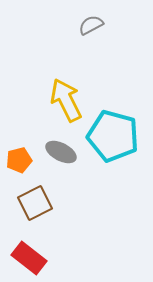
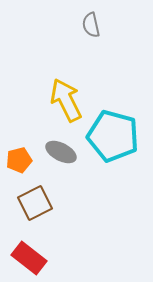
gray semicircle: rotated 75 degrees counterclockwise
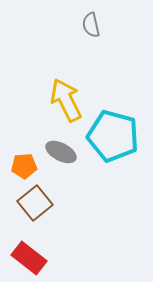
orange pentagon: moved 5 px right, 6 px down; rotated 10 degrees clockwise
brown square: rotated 12 degrees counterclockwise
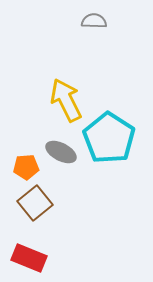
gray semicircle: moved 3 px right, 4 px up; rotated 105 degrees clockwise
cyan pentagon: moved 4 px left, 2 px down; rotated 18 degrees clockwise
orange pentagon: moved 2 px right, 1 px down
red rectangle: rotated 16 degrees counterclockwise
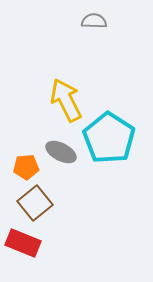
red rectangle: moved 6 px left, 15 px up
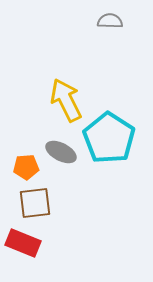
gray semicircle: moved 16 px right
brown square: rotated 32 degrees clockwise
